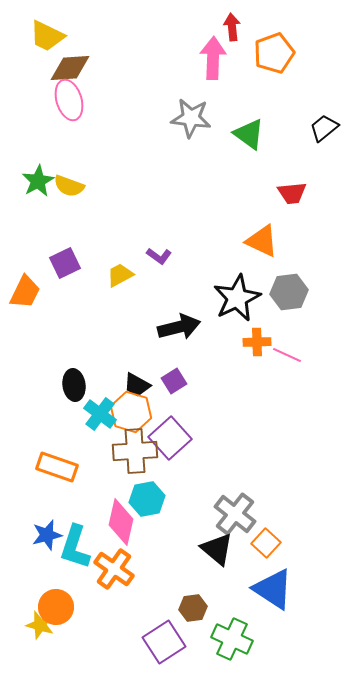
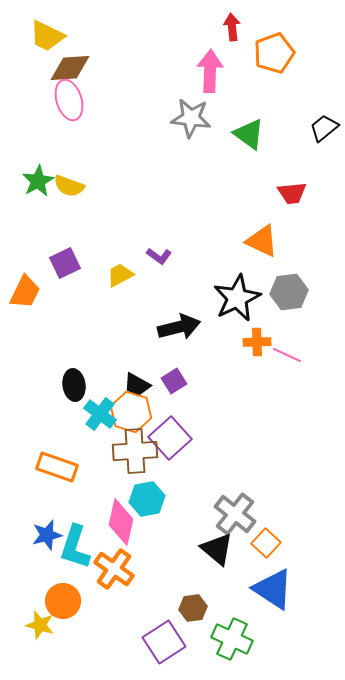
pink arrow at (213, 58): moved 3 px left, 13 px down
orange circle at (56, 607): moved 7 px right, 6 px up
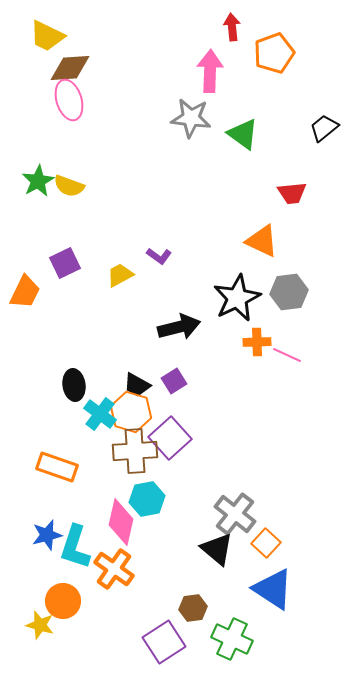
green triangle at (249, 134): moved 6 px left
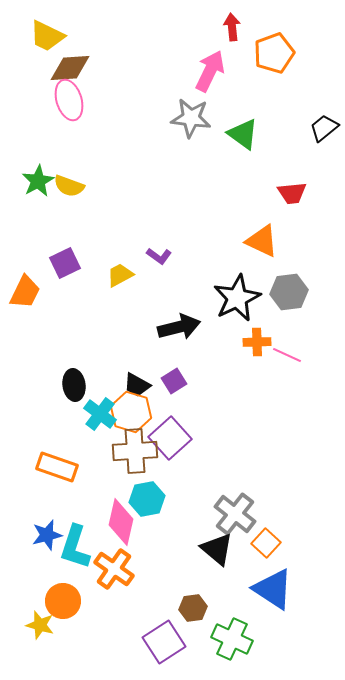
pink arrow at (210, 71): rotated 24 degrees clockwise
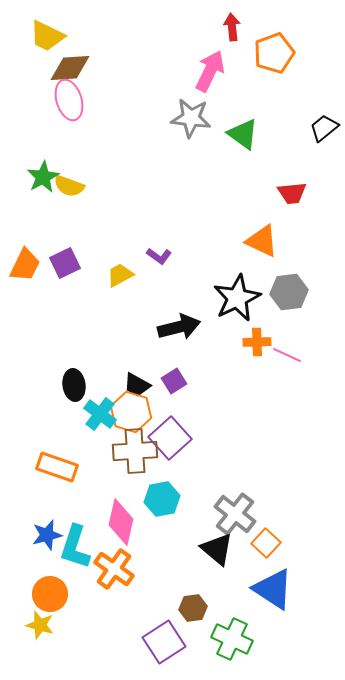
green star at (38, 181): moved 5 px right, 4 px up
orange trapezoid at (25, 292): moved 27 px up
cyan hexagon at (147, 499): moved 15 px right
orange circle at (63, 601): moved 13 px left, 7 px up
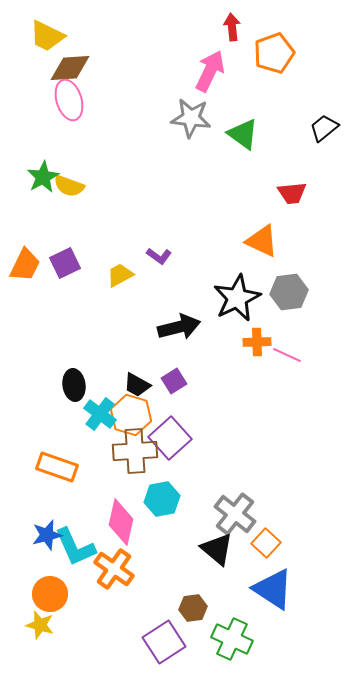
orange hexagon at (131, 412): moved 3 px down
cyan L-shape at (75, 547): rotated 42 degrees counterclockwise
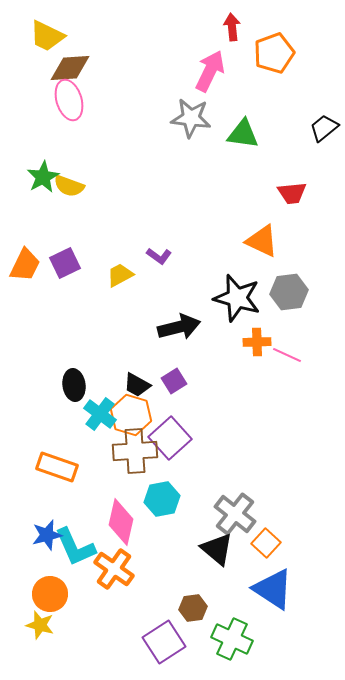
green triangle at (243, 134): rotated 28 degrees counterclockwise
black star at (237, 298): rotated 30 degrees counterclockwise
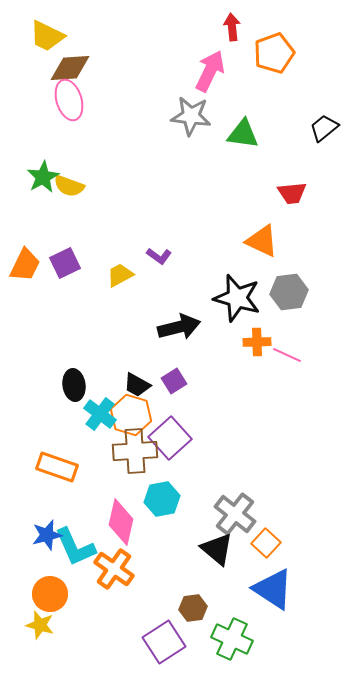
gray star at (191, 118): moved 2 px up
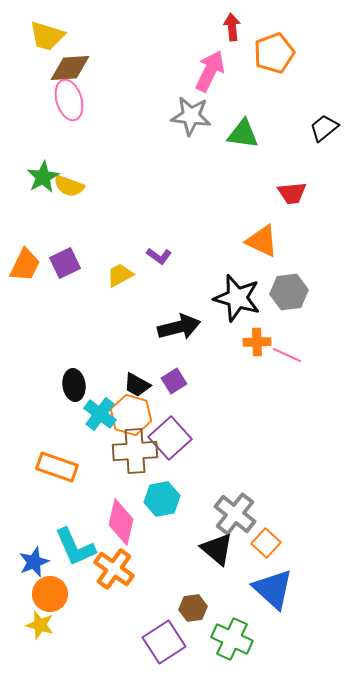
yellow trapezoid at (47, 36): rotated 9 degrees counterclockwise
blue star at (47, 535): moved 13 px left, 27 px down; rotated 8 degrees counterclockwise
blue triangle at (273, 589): rotated 9 degrees clockwise
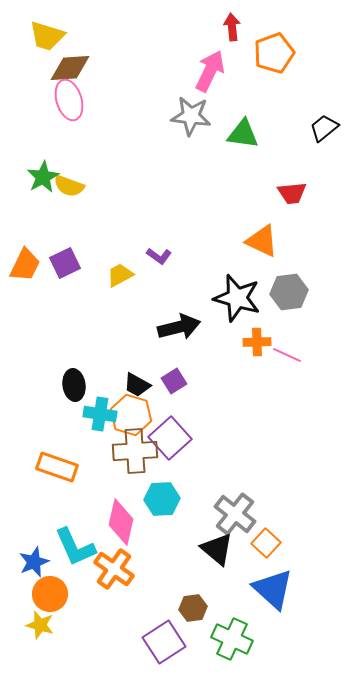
cyan cross at (100, 414): rotated 28 degrees counterclockwise
cyan hexagon at (162, 499): rotated 8 degrees clockwise
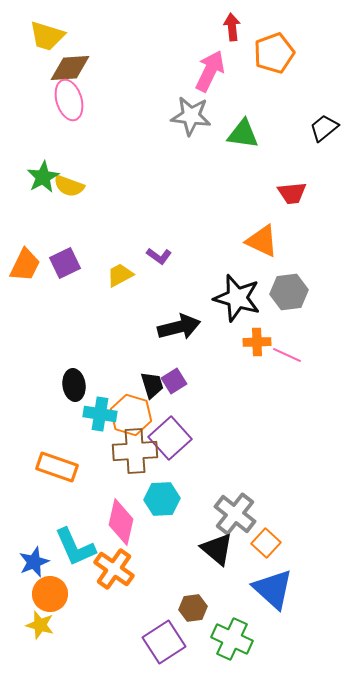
black trapezoid at (137, 385): moved 15 px right; rotated 136 degrees counterclockwise
